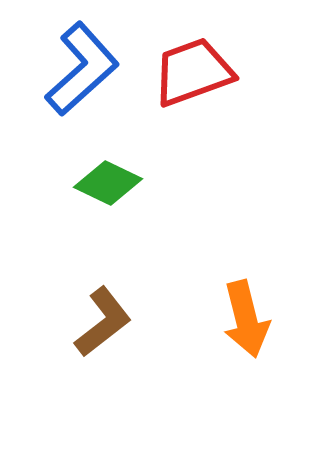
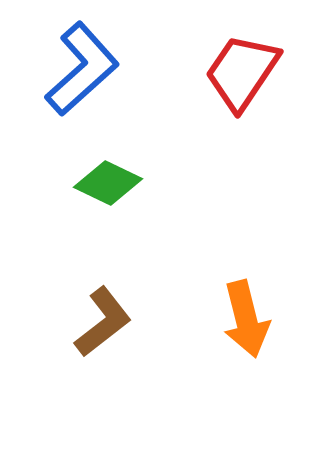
red trapezoid: moved 49 px right; rotated 36 degrees counterclockwise
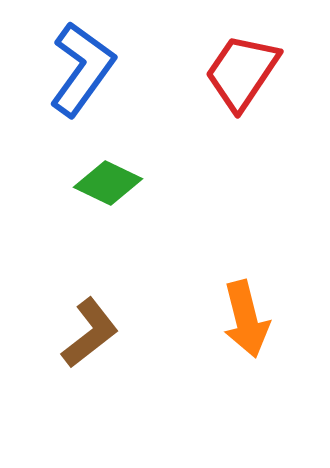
blue L-shape: rotated 12 degrees counterclockwise
brown L-shape: moved 13 px left, 11 px down
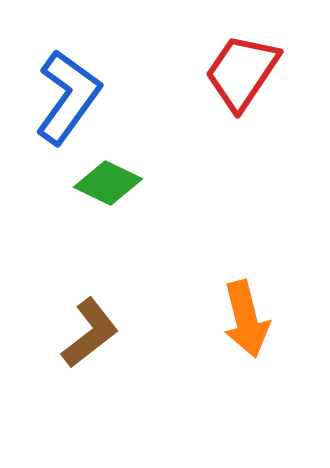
blue L-shape: moved 14 px left, 28 px down
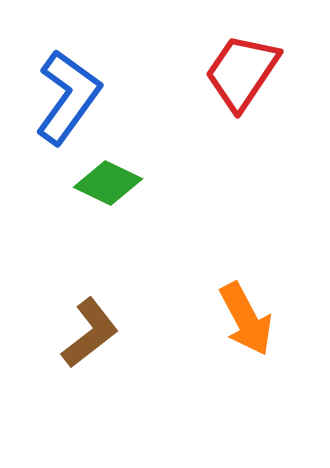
orange arrow: rotated 14 degrees counterclockwise
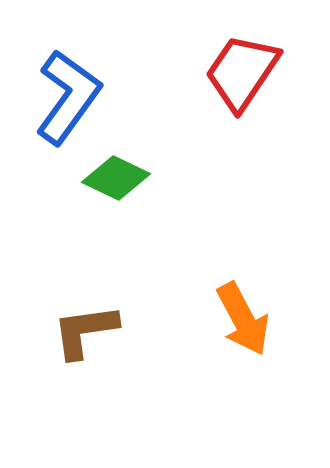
green diamond: moved 8 px right, 5 px up
orange arrow: moved 3 px left
brown L-shape: moved 5 px left, 2 px up; rotated 150 degrees counterclockwise
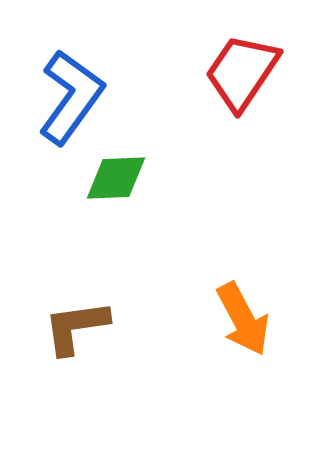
blue L-shape: moved 3 px right
green diamond: rotated 28 degrees counterclockwise
brown L-shape: moved 9 px left, 4 px up
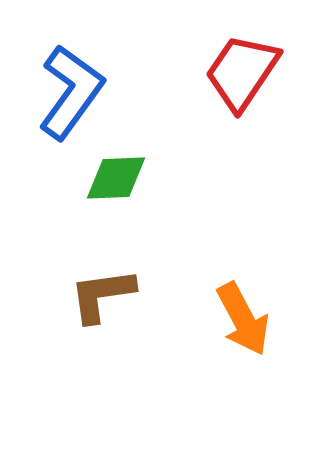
blue L-shape: moved 5 px up
brown L-shape: moved 26 px right, 32 px up
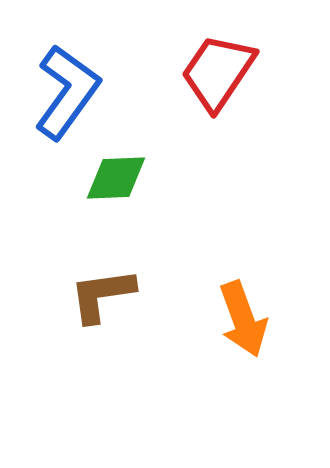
red trapezoid: moved 24 px left
blue L-shape: moved 4 px left
orange arrow: rotated 8 degrees clockwise
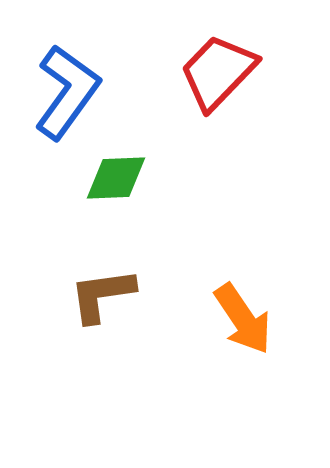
red trapezoid: rotated 10 degrees clockwise
orange arrow: rotated 14 degrees counterclockwise
